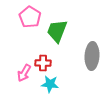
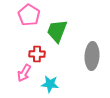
pink pentagon: moved 1 px left, 2 px up
red cross: moved 6 px left, 9 px up
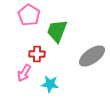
gray ellipse: rotated 52 degrees clockwise
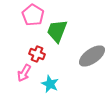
pink pentagon: moved 4 px right
red cross: rotated 21 degrees clockwise
cyan star: rotated 18 degrees clockwise
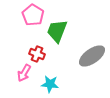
cyan star: rotated 18 degrees counterclockwise
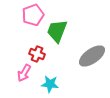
pink pentagon: rotated 20 degrees clockwise
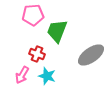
pink pentagon: rotated 15 degrees clockwise
gray ellipse: moved 1 px left, 1 px up
pink arrow: moved 2 px left, 2 px down
cyan star: moved 3 px left, 8 px up; rotated 12 degrees clockwise
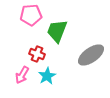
pink pentagon: moved 2 px left
cyan star: rotated 24 degrees clockwise
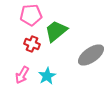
green trapezoid: moved 1 px left; rotated 30 degrees clockwise
red cross: moved 5 px left, 10 px up
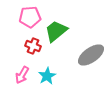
pink pentagon: moved 1 px left, 2 px down
red cross: moved 1 px right, 2 px down
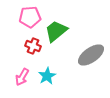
pink arrow: moved 2 px down
